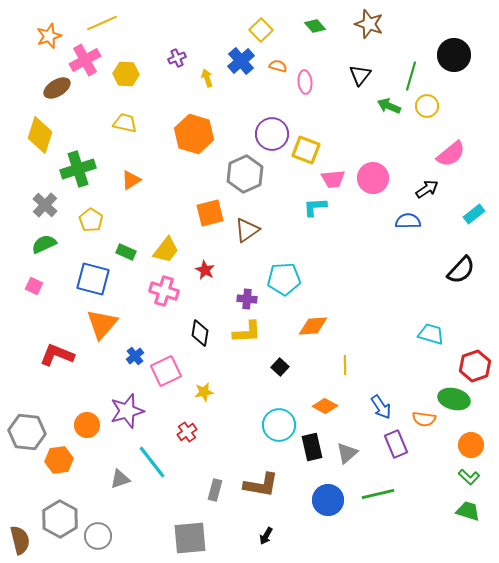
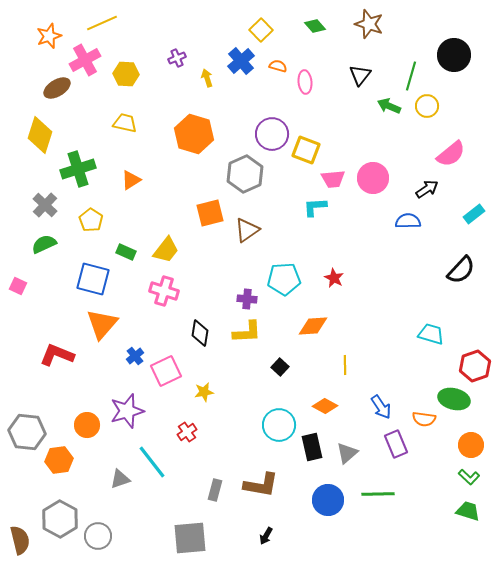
red star at (205, 270): moved 129 px right, 8 px down
pink square at (34, 286): moved 16 px left
green line at (378, 494): rotated 12 degrees clockwise
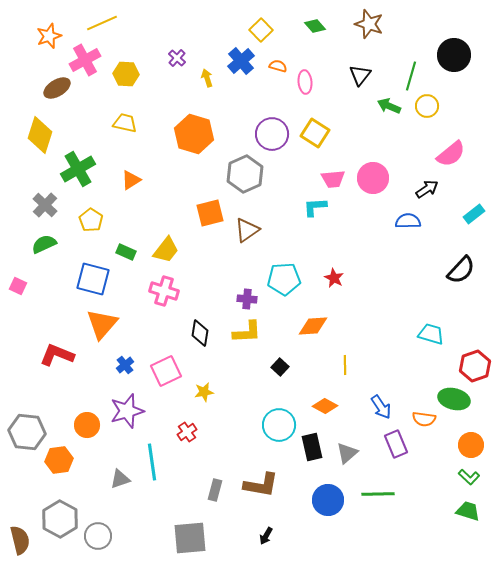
purple cross at (177, 58): rotated 24 degrees counterclockwise
yellow square at (306, 150): moved 9 px right, 17 px up; rotated 12 degrees clockwise
green cross at (78, 169): rotated 12 degrees counterclockwise
blue cross at (135, 356): moved 10 px left, 9 px down
cyan line at (152, 462): rotated 30 degrees clockwise
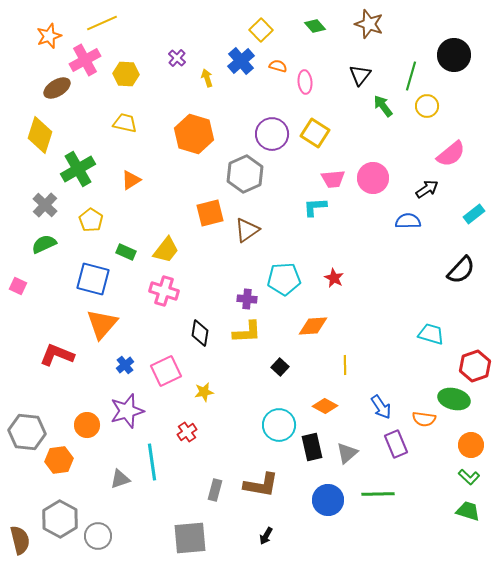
green arrow at (389, 106): moved 6 px left; rotated 30 degrees clockwise
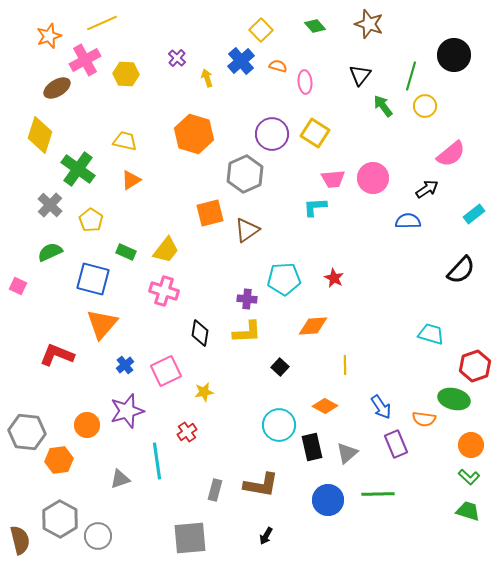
yellow circle at (427, 106): moved 2 px left
yellow trapezoid at (125, 123): moved 18 px down
green cross at (78, 169): rotated 24 degrees counterclockwise
gray cross at (45, 205): moved 5 px right
green semicircle at (44, 244): moved 6 px right, 8 px down
cyan line at (152, 462): moved 5 px right, 1 px up
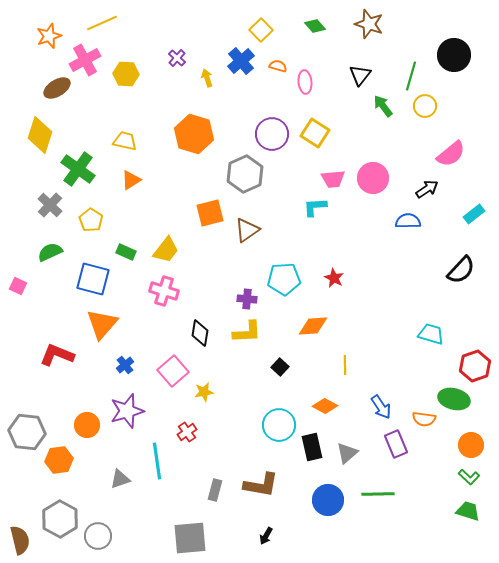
pink square at (166, 371): moved 7 px right; rotated 16 degrees counterclockwise
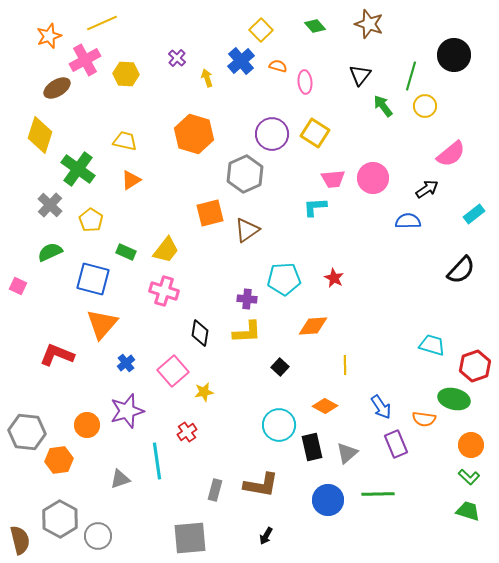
cyan trapezoid at (431, 334): moved 1 px right, 11 px down
blue cross at (125, 365): moved 1 px right, 2 px up
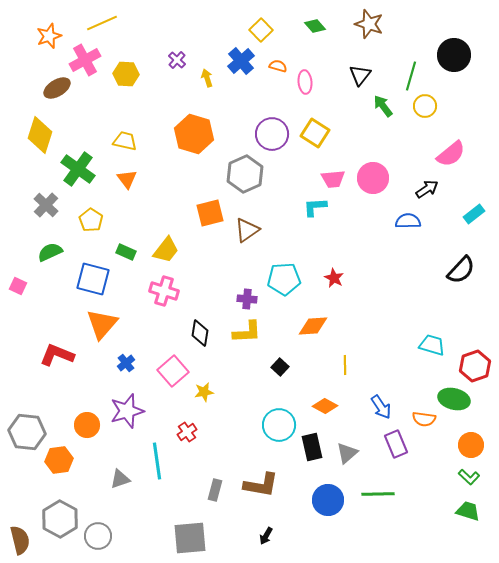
purple cross at (177, 58): moved 2 px down
orange triangle at (131, 180): moved 4 px left, 1 px up; rotated 35 degrees counterclockwise
gray cross at (50, 205): moved 4 px left
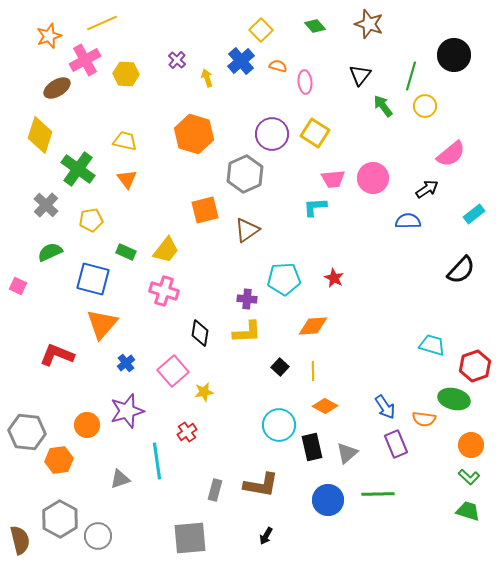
orange square at (210, 213): moved 5 px left, 3 px up
yellow pentagon at (91, 220): rotated 30 degrees clockwise
yellow line at (345, 365): moved 32 px left, 6 px down
blue arrow at (381, 407): moved 4 px right
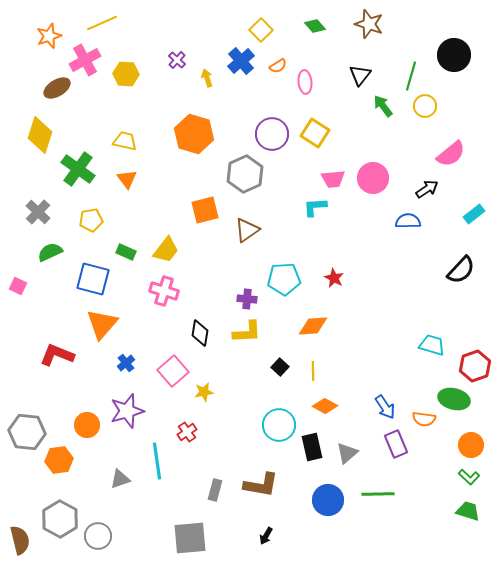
orange semicircle at (278, 66): rotated 132 degrees clockwise
gray cross at (46, 205): moved 8 px left, 7 px down
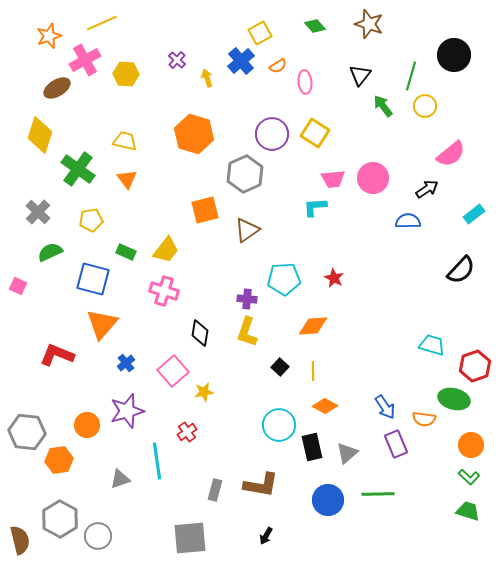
yellow square at (261, 30): moved 1 px left, 3 px down; rotated 15 degrees clockwise
yellow L-shape at (247, 332): rotated 112 degrees clockwise
